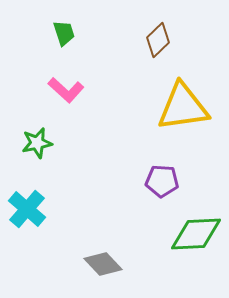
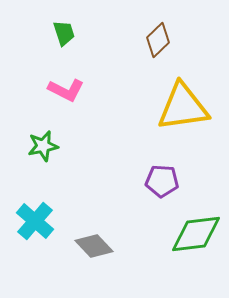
pink L-shape: rotated 15 degrees counterclockwise
green star: moved 6 px right, 3 px down
cyan cross: moved 8 px right, 12 px down
green diamond: rotated 4 degrees counterclockwise
gray diamond: moved 9 px left, 18 px up
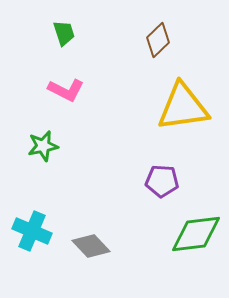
cyan cross: moved 3 px left, 10 px down; rotated 18 degrees counterclockwise
gray diamond: moved 3 px left
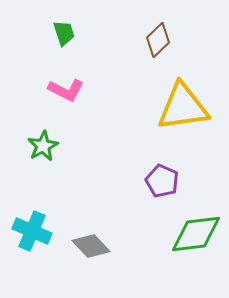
green star: rotated 16 degrees counterclockwise
purple pentagon: rotated 20 degrees clockwise
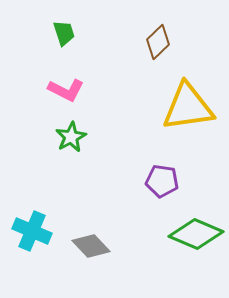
brown diamond: moved 2 px down
yellow triangle: moved 5 px right
green star: moved 28 px right, 9 px up
purple pentagon: rotated 16 degrees counterclockwise
green diamond: rotated 30 degrees clockwise
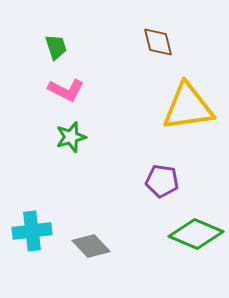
green trapezoid: moved 8 px left, 14 px down
brown diamond: rotated 60 degrees counterclockwise
green star: rotated 12 degrees clockwise
cyan cross: rotated 30 degrees counterclockwise
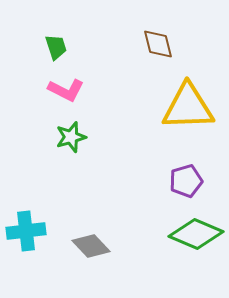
brown diamond: moved 2 px down
yellow triangle: rotated 6 degrees clockwise
purple pentagon: moved 24 px right; rotated 24 degrees counterclockwise
cyan cross: moved 6 px left
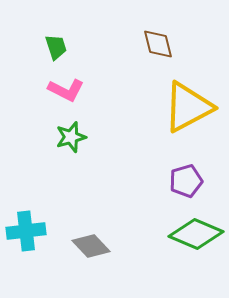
yellow triangle: rotated 26 degrees counterclockwise
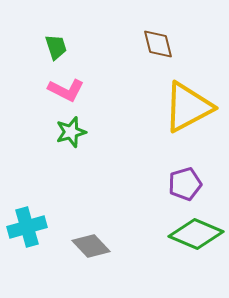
green star: moved 5 px up
purple pentagon: moved 1 px left, 3 px down
cyan cross: moved 1 px right, 4 px up; rotated 9 degrees counterclockwise
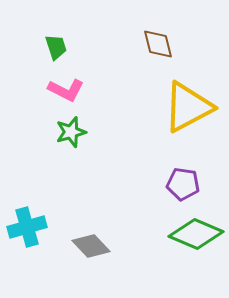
purple pentagon: moved 2 px left; rotated 24 degrees clockwise
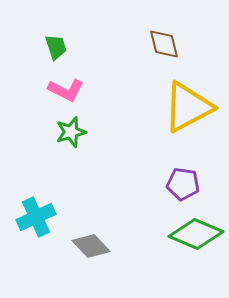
brown diamond: moved 6 px right
cyan cross: moved 9 px right, 10 px up; rotated 9 degrees counterclockwise
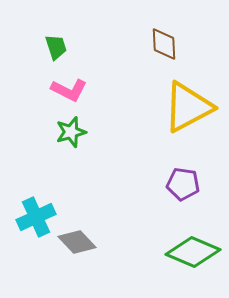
brown diamond: rotated 12 degrees clockwise
pink L-shape: moved 3 px right
green diamond: moved 3 px left, 18 px down
gray diamond: moved 14 px left, 4 px up
